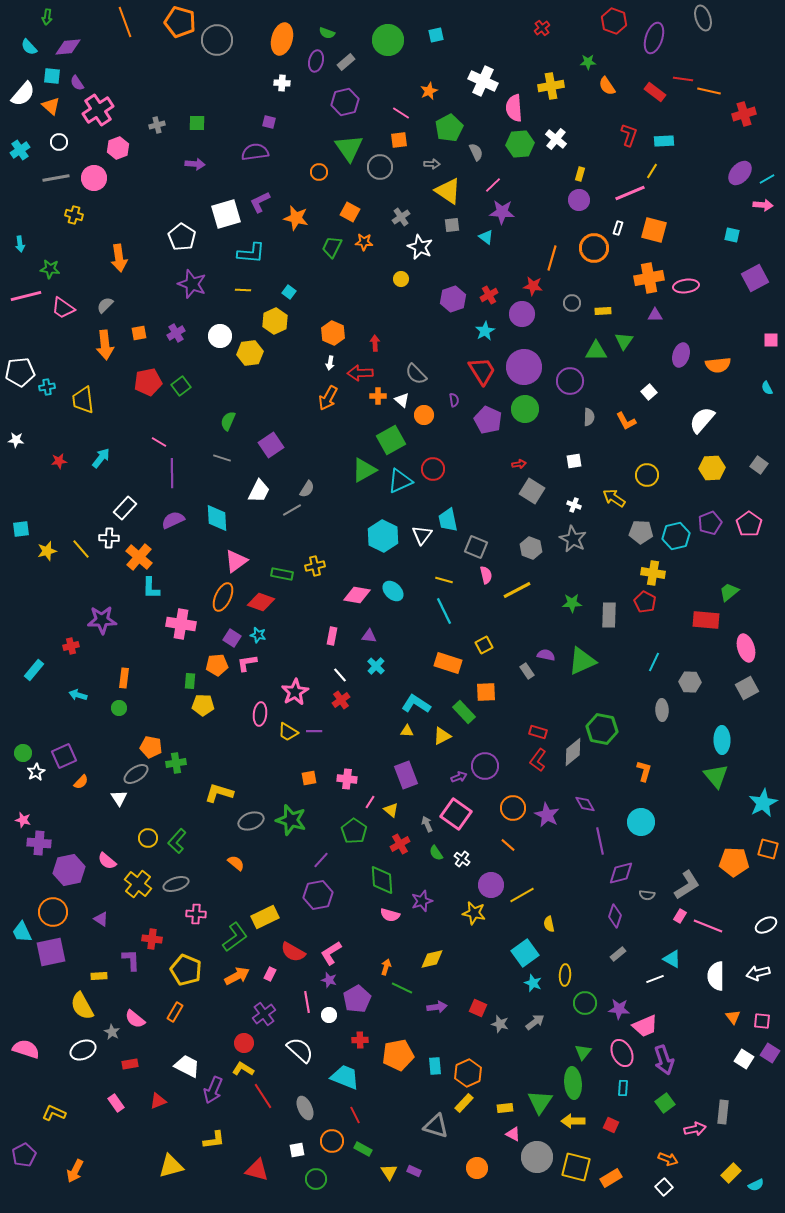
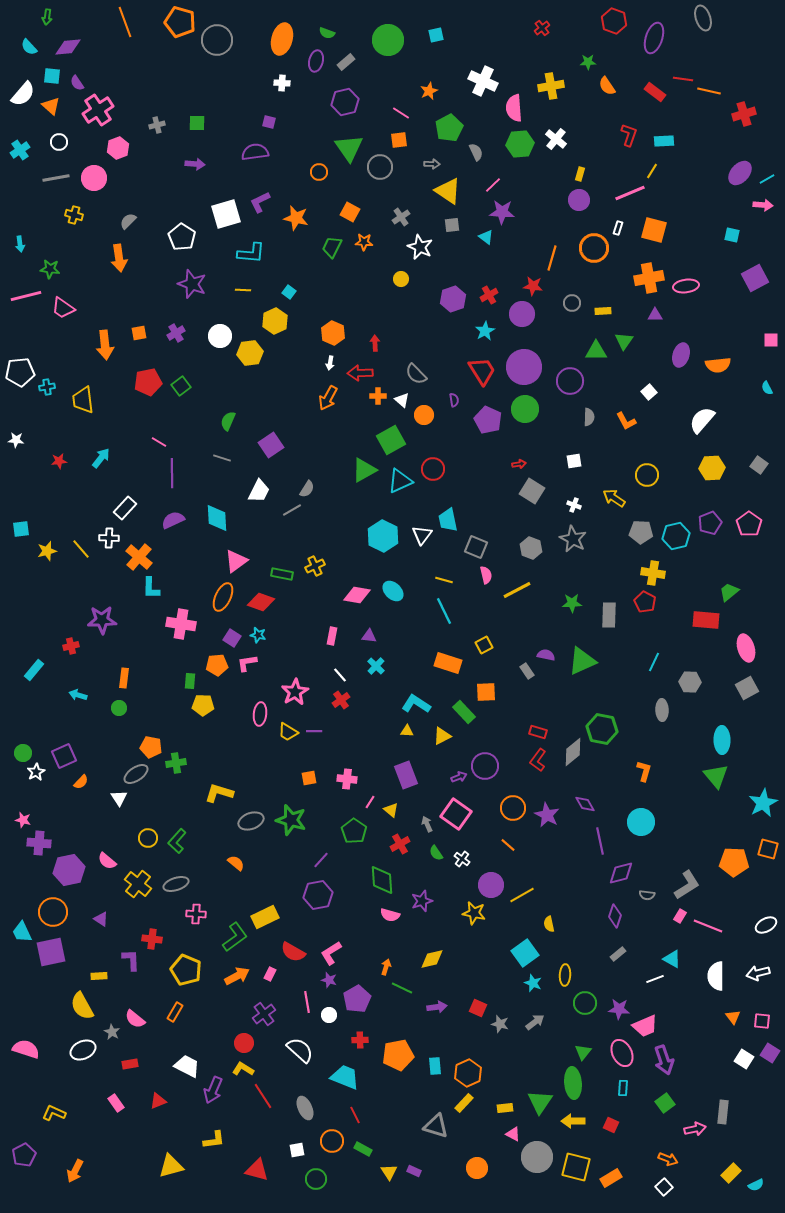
gray semicircle at (105, 305): moved 23 px right, 84 px up
yellow cross at (315, 566): rotated 12 degrees counterclockwise
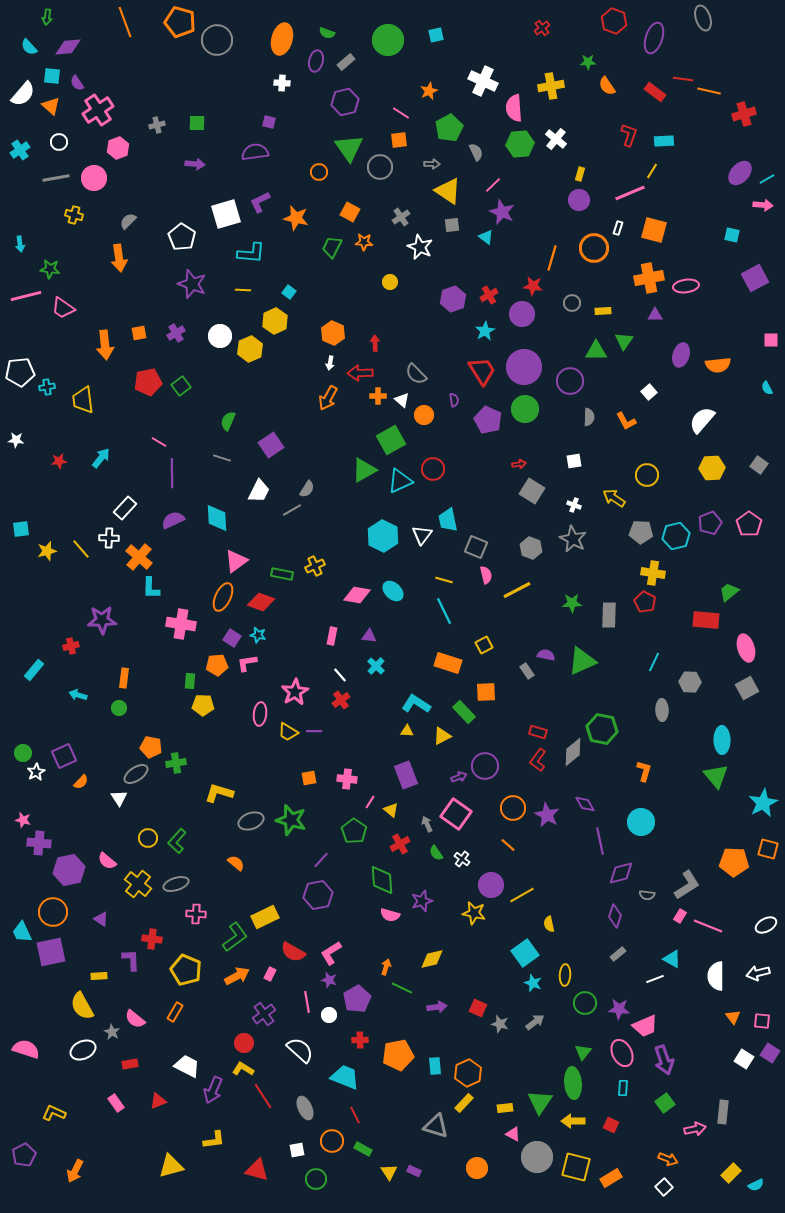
purple star at (502, 212): rotated 20 degrees clockwise
yellow circle at (401, 279): moved 11 px left, 3 px down
yellow hexagon at (250, 353): moved 4 px up; rotated 15 degrees counterclockwise
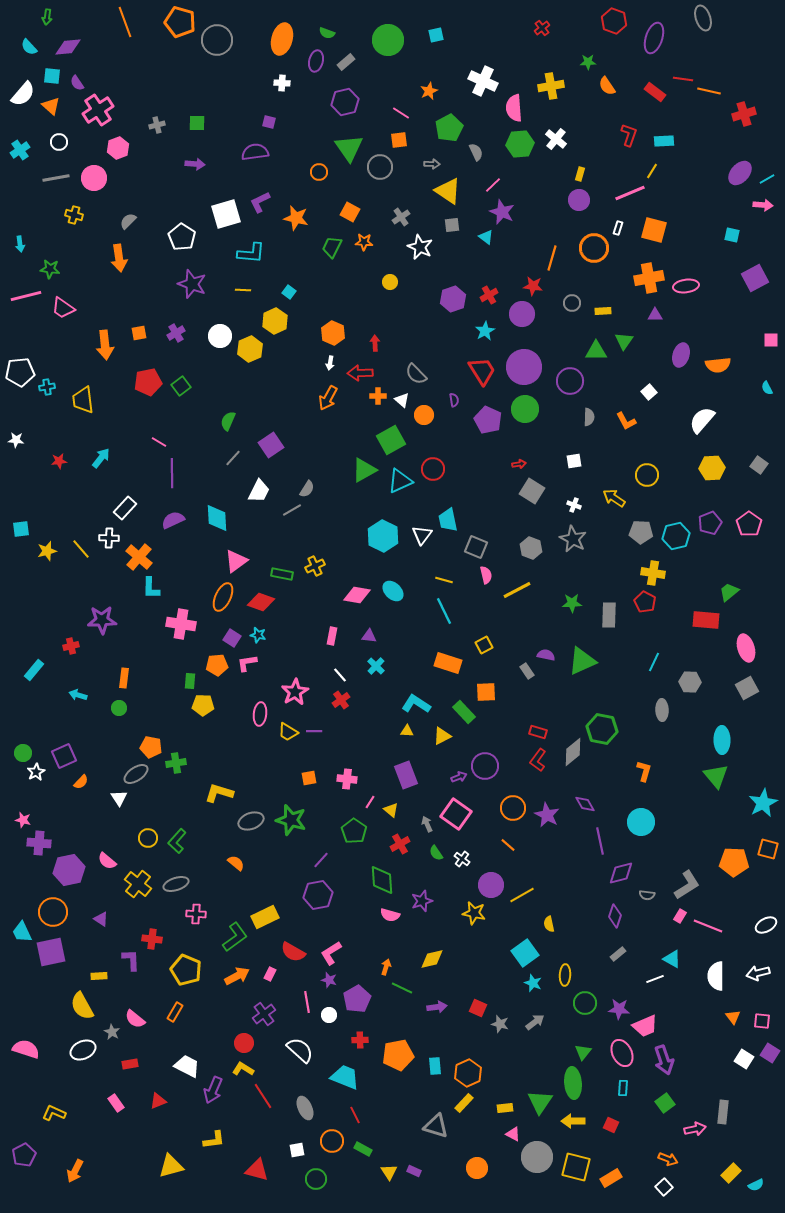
gray line at (222, 458): moved 11 px right; rotated 66 degrees counterclockwise
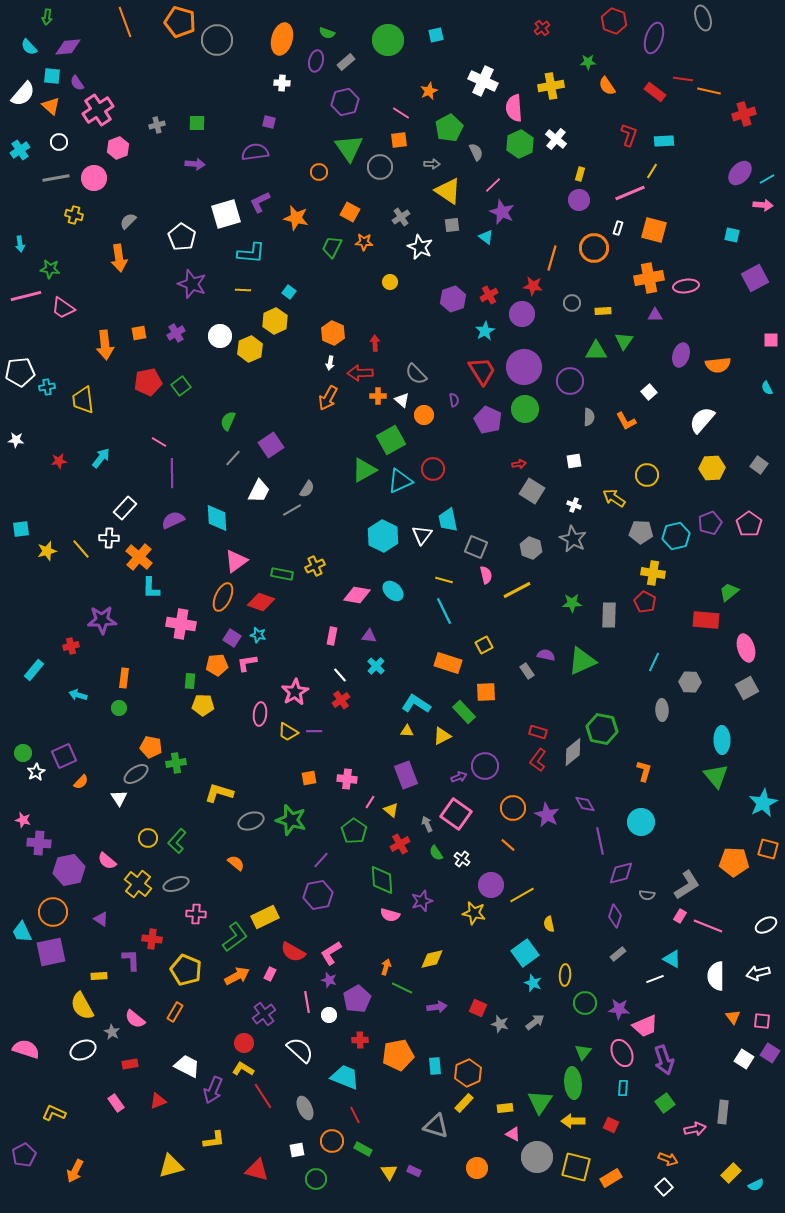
green hexagon at (520, 144): rotated 20 degrees counterclockwise
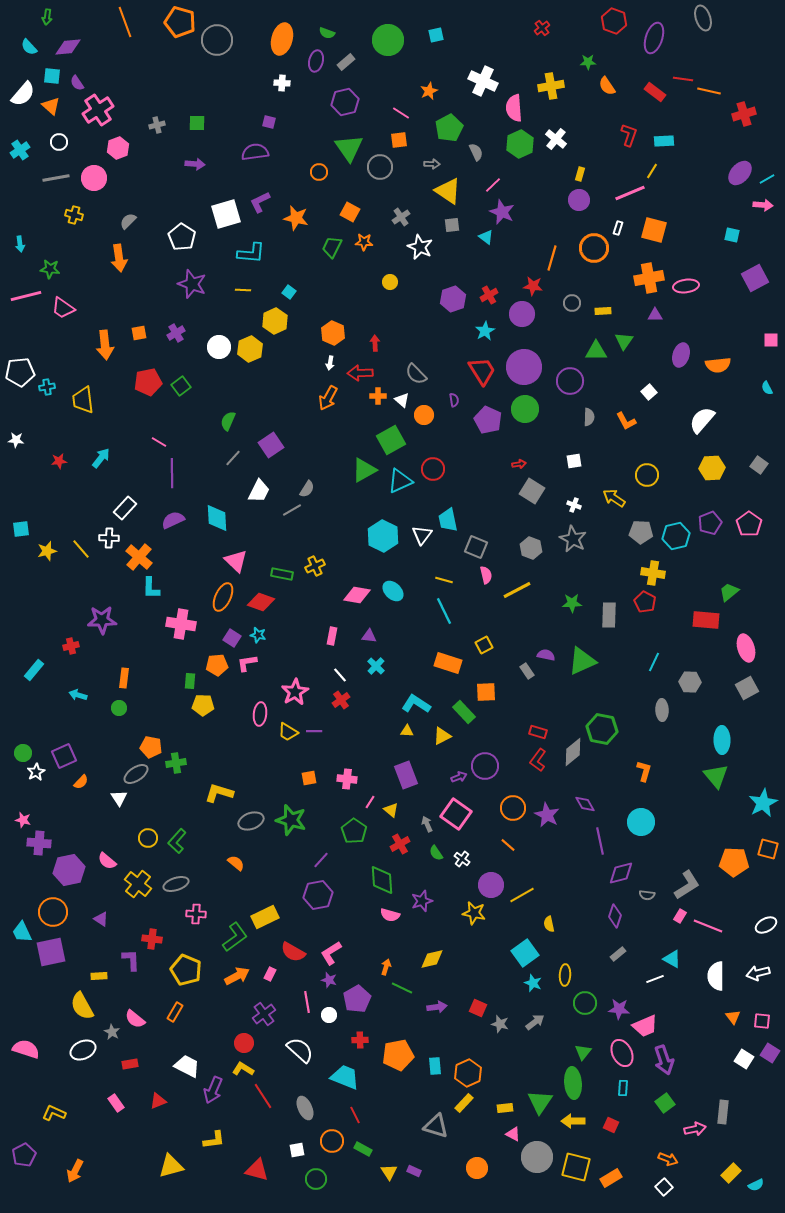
white circle at (220, 336): moved 1 px left, 11 px down
pink triangle at (236, 561): rotated 40 degrees counterclockwise
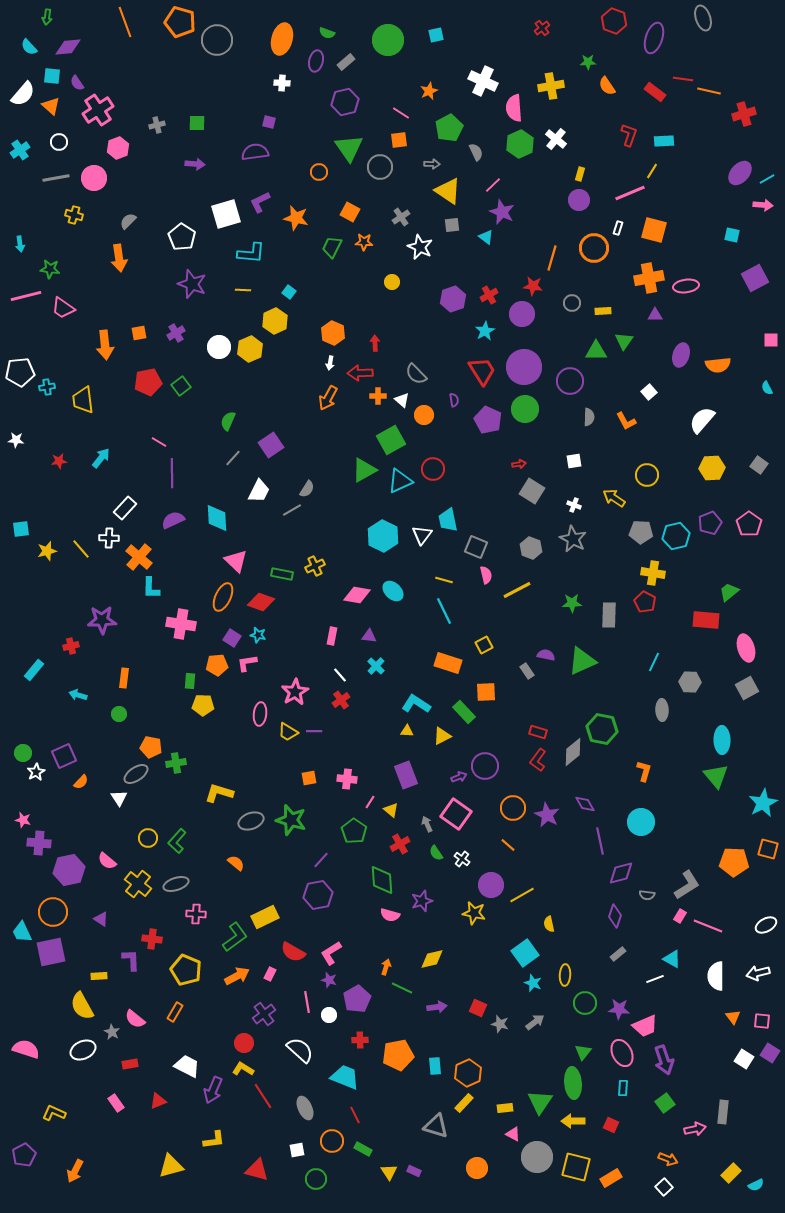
yellow circle at (390, 282): moved 2 px right
green circle at (119, 708): moved 6 px down
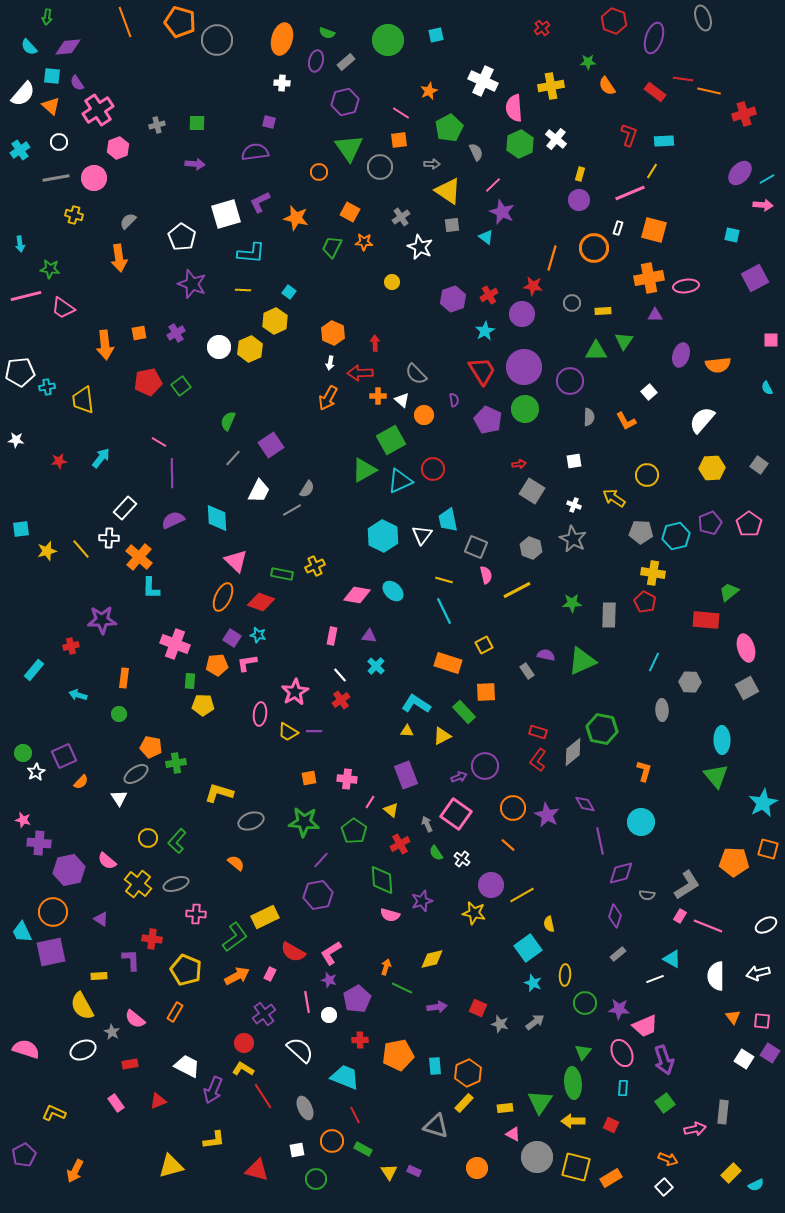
pink cross at (181, 624): moved 6 px left, 20 px down; rotated 12 degrees clockwise
green star at (291, 820): moved 13 px right, 2 px down; rotated 12 degrees counterclockwise
cyan square at (525, 953): moved 3 px right, 5 px up
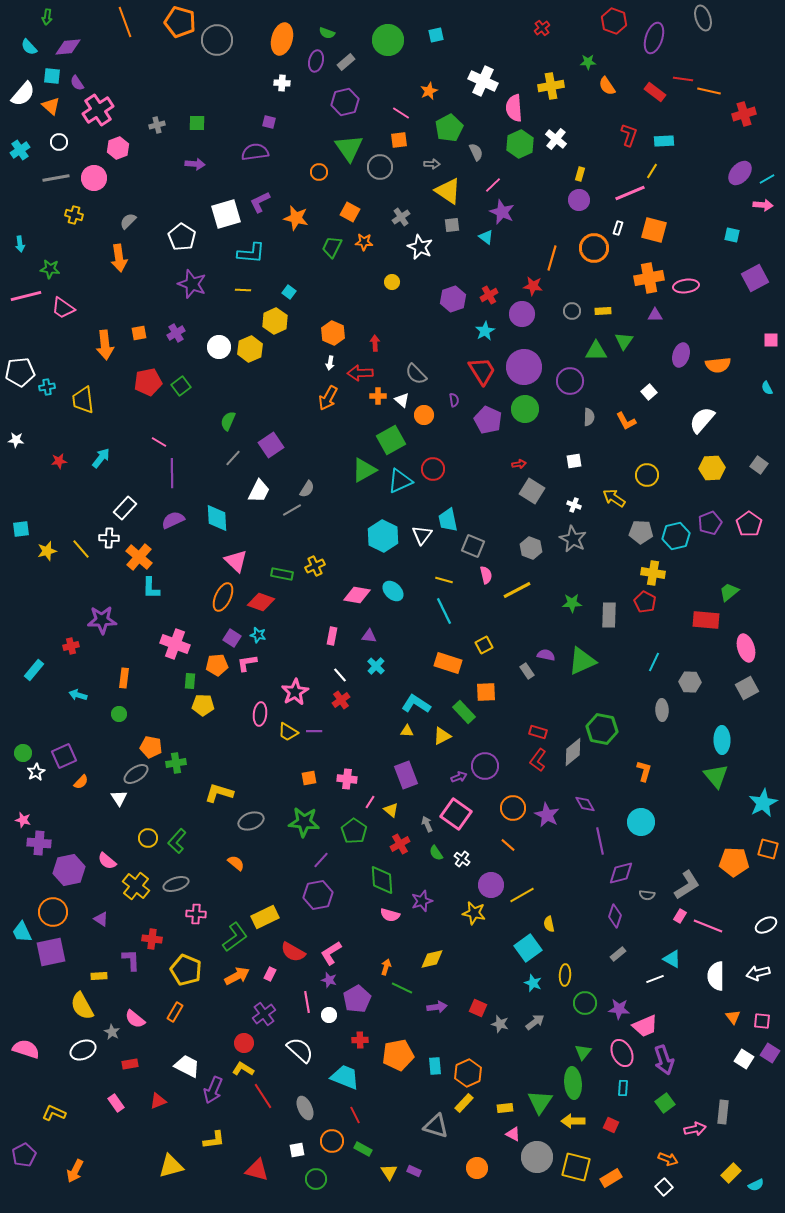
gray circle at (572, 303): moved 8 px down
gray square at (476, 547): moved 3 px left, 1 px up
yellow cross at (138, 884): moved 2 px left, 2 px down
